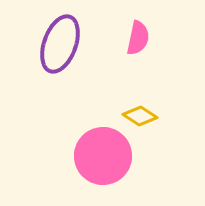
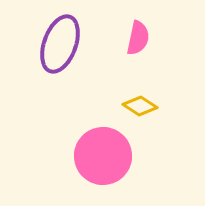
yellow diamond: moved 10 px up
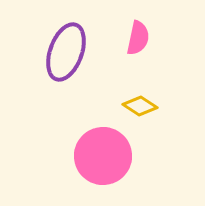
purple ellipse: moved 6 px right, 8 px down
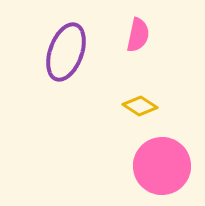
pink semicircle: moved 3 px up
pink circle: moved 59 px right, 10 px down
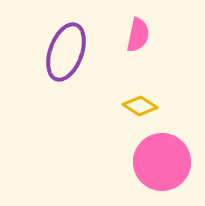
pink circle: moved 4 px up
